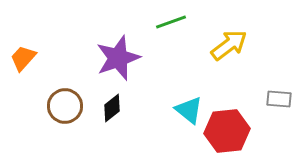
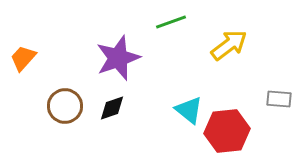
black diamond: rotated 20 degrees clockwise
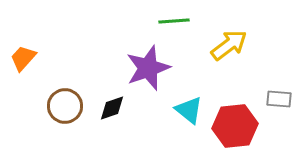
green line: moved 3 px right, 1 px up; rotated 16 degrees clockwise
purple star: moved 30 px right, 10 px down
red hexagon: moved 8 px right, 5 px up
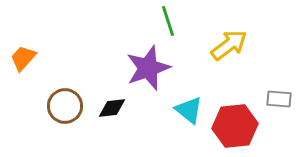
green line: moved 6 px left; rotated 76 degrees clockwise
black diamond: rotated 12 degrees clockwise
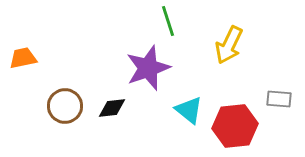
yellow arrow: rotated 153 degrees clockwise
orange trapezoid: rotated 36 degrees clockwise
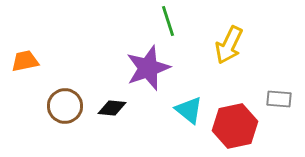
orange trapezoid: moved 2 px right, 3 px down
black diamond: rotated 12 degrees clockwise
red hexagon: rotated 6 degrees counterclockwise
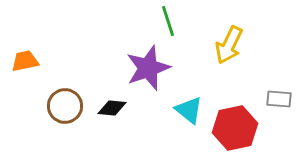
red hexagon: moved 2 px down
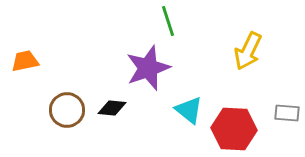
yellow arrow: moved 19 px right, 6 px down
gray rectangle: moved 8 px right, 14 px down
brown circle: moved 2 px right, 4 px down
red hexagon: moved 1 px left, 1 px down; rotated 15 degrees clockwise
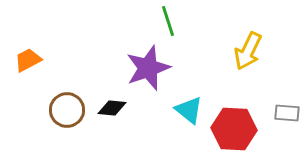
orange trapezoid: moved 3 px right, 1 px up; rotated 16 degrees counterclockwise
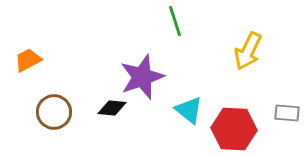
green line: moved 7 px right
purple star: moved 6 px left, 9 px down
brown circle: moved 13 px left, 2 px down
